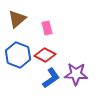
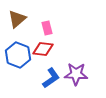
red diamond: moved 2 px left, 6 px up; rotated 20 degrees counterclockwise
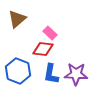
pink rectangle: moved 3 px right, 5 px down; rotated 32 degrees counterclockwise
blue hexagon: moved 16 px down
blue L-shape: moved 4 px up; rotated 135 degrees clockwise
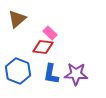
red diamond: moved 2 px up
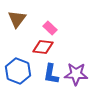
brown triangle: rotated 12 degrees counterclockwise
pink rectangle: moved 5 px up
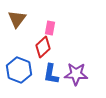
pink rectangle: rotated 56 degrees clockwise
red diamond: rotated 50 degrees counterclockwise
blue hexagon: moved 1 px right, 1 px up
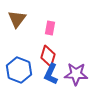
red diamond: moved 5 px right, 9 px down; rotated 30 degrees counterclockwise
blue L-shape: rotated 15 degrees clockwise
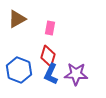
brown triangle: rotated 24 degrees clockwise
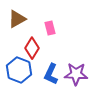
pink rectangle: rotated 24 degrees counterclockwise
red diamond: moved 16 px left, 8 px up; rotated 15 degrees clockwise
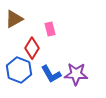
brown triangle: moved 3 px left
pink rectangle: moved 1 px down
blue L-shape: rotated 55 degrees counterclockwise
